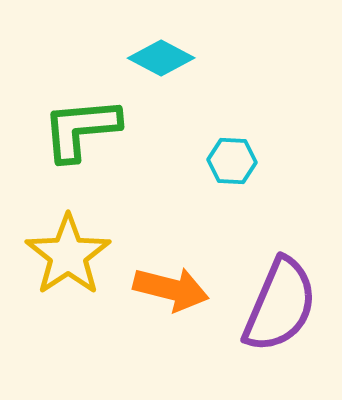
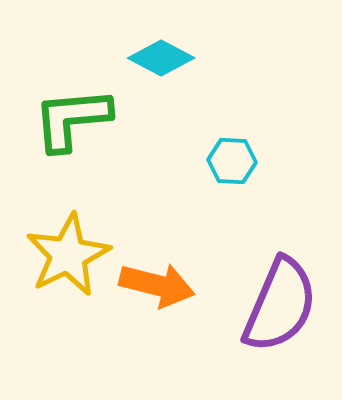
green L-shape: moved 9 px left, 10 px up
yellow star: rotated 8 degrees clockwise
orange arrow: moved 14 px left, 4 px up
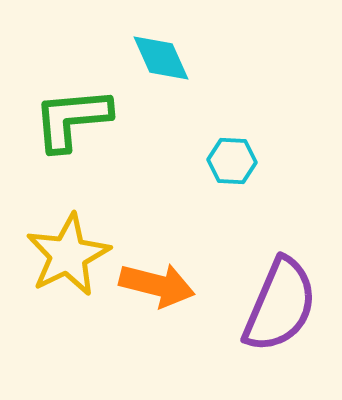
cyan diamond: rotated 38 degrees clockwise
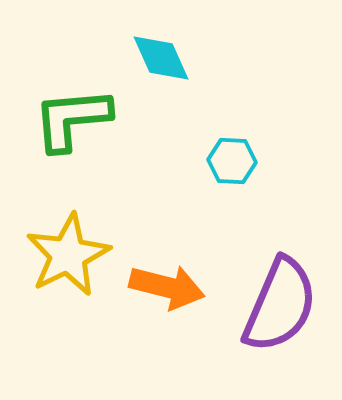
orange arrow: moved 10 px right, 2 px down
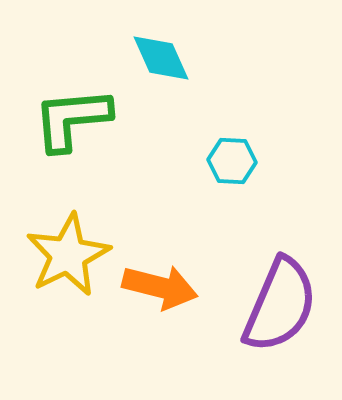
orange arrow: moved 7 px left
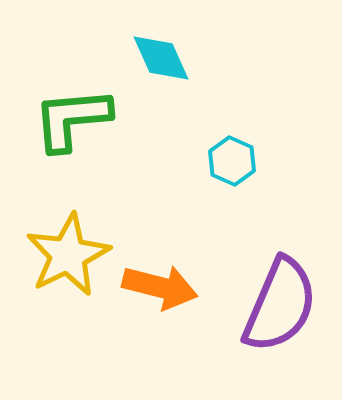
cyan hexagon: rotated 21 degrees clockwise
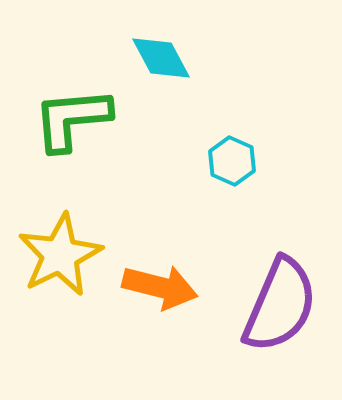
cyan diamond: rotated 4 degrees counterclockwise
yellow star: moved 8 px left
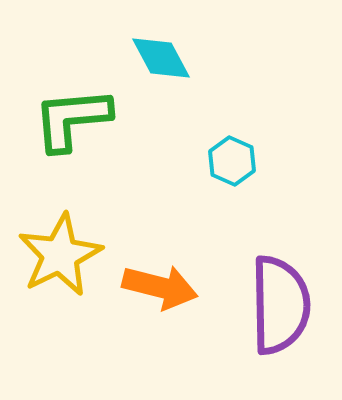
purple semicircle: rotated 24 degrees counterclockwise
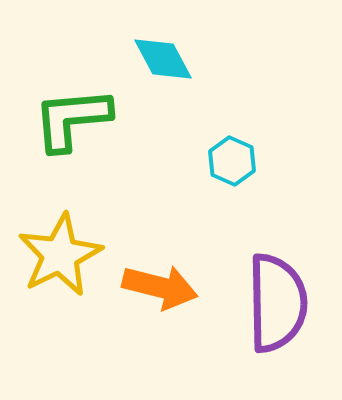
cyan diamond: moved 2 px right, 1 px down
purple semicircle: moved 3 px left, 2 px up
